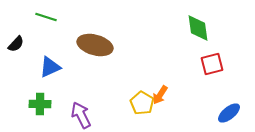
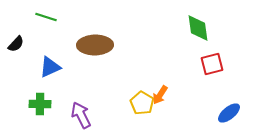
brown ellipse: rotated 16 degrees counterclockwise
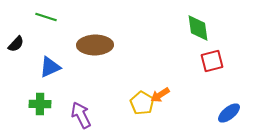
red square: moved 3 px up
orange arrow: rotated 24 degrees clockwise
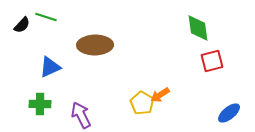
black semicircle: moved 6 px right, 19 px up
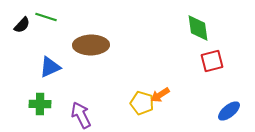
brown ellipse: moved 4 px left
yellow pentagon: rotated 15 degrees counterclockwise
blue ellipse: moved 2 px up
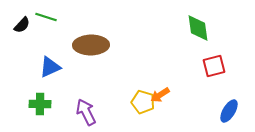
red square: moved 2 px right, 5 px down
yellow pentagon: moved 1 px right, 1 px up
blue ellipse: rotated 20 degrees counterclockwise
purple arrow: moved 5 px right, 3 px up
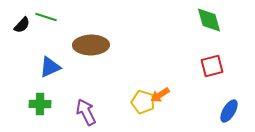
green diamond: moved 11 px right, 8 px up; rotated 8 degrees counterclockwise
red square: moved 2 px left
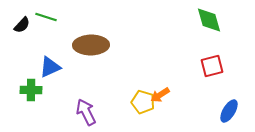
green cross: moved 9 px left, 14 px up
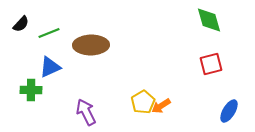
green line: moved 3 px right, 16 px down; rotated 40 degrees counterclockwise
black semicircle: moved 1 px left, 1 px up
red square: moved 1 px left, 2 px up
orange arrow: moved 1 px right, 11 px down
yellow pentagon: rotated 25 degrees clockwise
